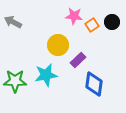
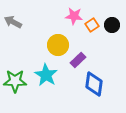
black circle: moved 3 px down
cyan star: rotated 30 degrees counterclockwise
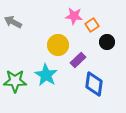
black circle: moved 5 px left, 17 px down
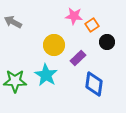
yellow circle: moved 4 px left
purple rectangle: moved 2 px up
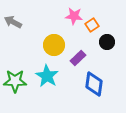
cyan star: moved 1 px right, 1 px down
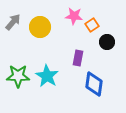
gray arrow: rotated 102 degrees clockwise
yellow circle: moved 14 px left, 18 px up
purple rectangle: rotated 35 degrees counterclockwise
green star: moved 3 px right, 5 px up
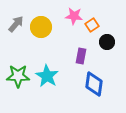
gray arrow: moved 3 px right, 2 px down
yellow circle: moved 1 px right
purple rectangle: moved 3 px right, 2 px up
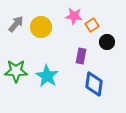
green star: moved 2 px left, 5 px up
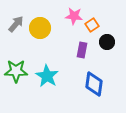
yellow circle: moved 1 px left, 1 px down
purple rectangle: moved 1 px right, 6 px up
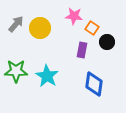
orange square: moved 3 px down; rotated 24 degrees counterclockwise
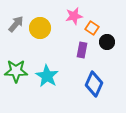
pink star: rotated 18 degrees counterclockwise
blue diamond: rotated 15 degrees clockwise
